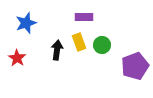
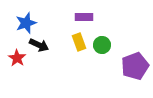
black arrow: moved 18 px left, 5 px up; rotated 108 degrees clockwise
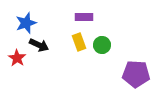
purple pentagon: moved 1 px right, 8 px down; rotated 24 degrees clockwise
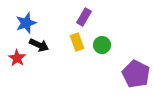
purple rectangle: rotated 60 degrees counterclockwise
yellow rectangle: moved 2 px left
purple pentagon: rotated 24 degrees clockwise
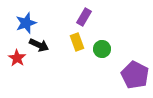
green circle: moved 4 px down
purple pentagon: moved 1 px left, 1 px down
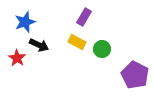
blue star: moved 1 px left, 1 px up
yellow rectangle: rotated 42 degrees counterclockwise
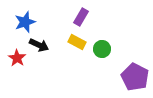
purple rectangle: moved 3 px left
purple pentagon: moved 2 px down
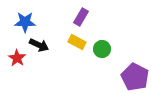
blue star: rotated 20 degrees clockwise
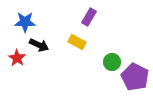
purple rectangle: moved 8 px right
green circle: moved 10 px right, 13 px down
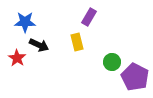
yellow rectangle: rotated 48 degrees clockwise
